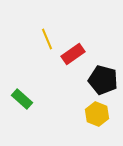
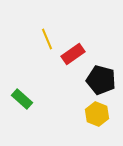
black pentagon: moved 2 px left
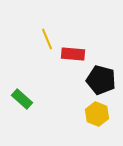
red rectangle: rotated 40 degrees clockwise
